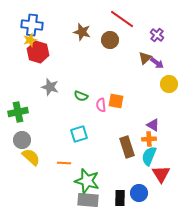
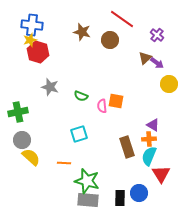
pink semicircle: moved 1 px right, 1 px down
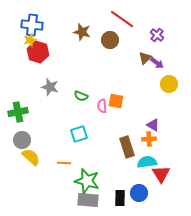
cyan semicircle: moved 2 px left, 6 px down; rotated 60 degrees clockwise
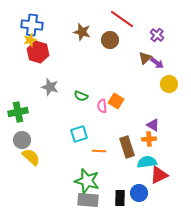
orange square: rotated 21 degrees clockwise
orange line: moved 35 px right, 12 px up
red triangle: moved 2 px left, 1 px down; rotated 36 degrees clockwise
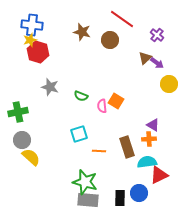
green star: moved 2 px left, 1 px down
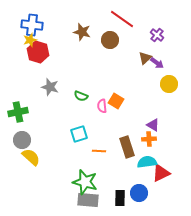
red triangle: moved 2 px right, 2 px up
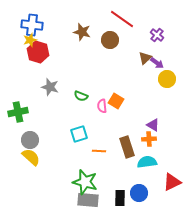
yellow circle: moved 2 px left, 5 px up
gray circle: moved 8 px right
red triangle: moved 11 px right, 9 px down
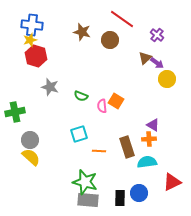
red hexagon: moved 2 px left, 4 px down
green cross: moved 3 px left
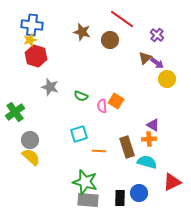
green cross: rotated 24 degrees counterclockwise
cyan semicircle: rotated 24 degrees clockwise
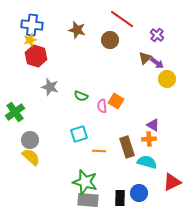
brown star: moved 5 px left, 2 px up
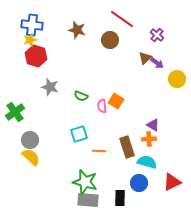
yellow circle: moved 10 px right
blue circle: moved 10 px up
